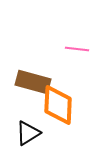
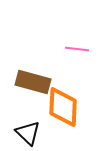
orange diamond: moved 5 px right, 2 px down
black triangle: rotated 44 degrees counterclockwise
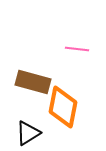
orange diamond: rotated 9 degrees clockwise
black triangle: rotated 44 degrees clockwise
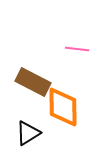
brown rectangle: rotated 12 degrees clockwise
orange diamond: rotated 12 degrees counterclockwise
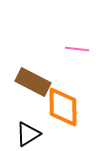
black triangle: moved 1 px down
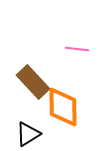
brown rectangle: rotated 20 degrees clockwise
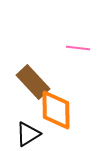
pink line: moved 1 px right, 1 px up
orange diamond: moved 7 px left, 3 px down
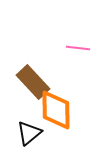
black triangle: moved 1 px right, 1 px up; rotated 8 degrees counterclockwise
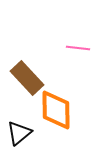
brown rectangle: moved 6 px left, 4 px up
black triangle: moved 10 px left
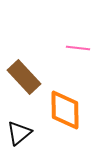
brown rectangle: moved 3 px left, 1 px up
orange diamond: moved 9 px right
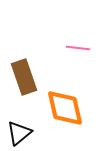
brown rectangle: rotated 24 degrees clockwise
orange diamond: moved 2 px up; rotated 12 degrees counterclockwise
